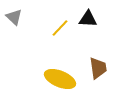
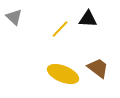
yellow line: moved 1 px down
brown trapezoid: rotated 45 degrees counterclockwise
yellow ellipse: moved 3 px right, 5 px up
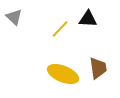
brown trapezoid: rotated 45 degrees clockwise
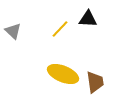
gray triangle: moved 1 px left, 14 px down
brown trapezoid: moved 3 px left, 14 px down
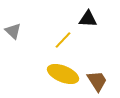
yellow line: moved 3 px right, 11 px down
brown trapezoid: moved 2 px right, 1 px up; rotated 25 degrees counterclockwise
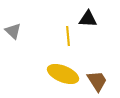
yellow line: moved 5 px right, 4 px up; rotated 48 degrees counterclockwise
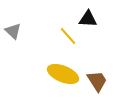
yellow line: rotated 36 degrees counterclockwise
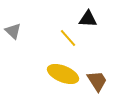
yellow line: moved 2 px down
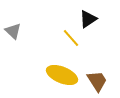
black triangle: rotated 36 degrees counterclockwise
yellow line: moved 3 px right
yellow ellipse: moved 1 px left, 1 px down
